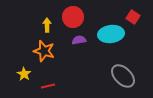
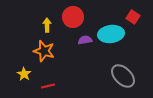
purple semicircle: moved 6 px right
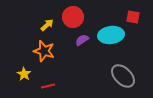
red square: rotated 24 degrees counterclockwise
yellow arrow: rotated 48 degrees clockwise
cyan ellipse: moved 1 px down
purple semicircle: moved 3 px left; rotated 24 degrees counterclockwise
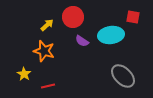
purple semicircle: moved 1 px down; rotated 112 degrees counterclockwise
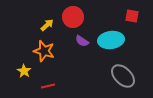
red square: moved 1 px left, 1 px up
cyan ellipse: moved 5 px down
yellow star: moved 3 px up
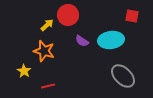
red circle: moved 5 px left, 2 px up
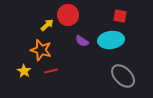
red square: moved 12 px left
orange star: moved 3 px left, 1 px up
red line: moved 3 px right, 15 px up
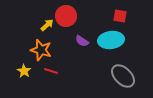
red circle: moved 2 px left, 1 px down
red line: rotated 32 degrees clockwise
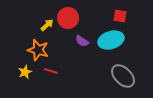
red circle: moved 2 px right, 2 px down
cyan ellipse: rotated 10 degrees counterclockwise
orange star: moved 3 px left
yellow star: moved 1 px right, 1 px down; rotated 16 degrees clockwise
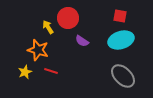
yellow arrow: moved 1 px right, 2 px down; rotated 80 degrees counterclockwise
cyan ellipse: moved 10 px right
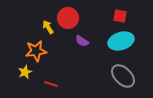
cyan ellipse: moved 1 px down
orange star: moved 2 px left, 1 px down; rotated 25 degrees counterclockwise
red line: moved 13 px down
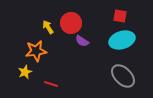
red circle: moved 3 px right, 5 px down
cyan ellipse: moved 1 px right, 1 px up
